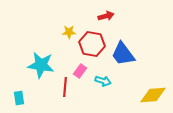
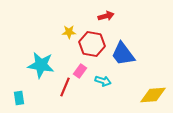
red line: rotated 18 degrees clockwise
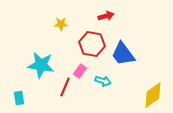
yellow star: moved 8 px left, 8 px up
yellow diamond: rotated 32 degrees counterclockwise
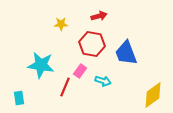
red arrow: moved 7 px left
blue trapezoid: moved 3 px right, 1 px up; rotated 16 degrees clockwise
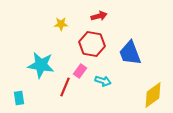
blue trapezoid: moved 4 px right
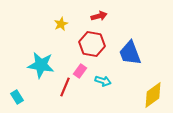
yellow star: rotated 24 degrees counterclockwise
cyan rectangle: moved 2 px left, 1 px up; rotated 24 degrees counterclockwise
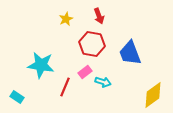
red arrow: rotated 84 degrees clockwise
yellow star: moved 5 px right, 5 px up
pink rectangle: moved 5 px right, 1 px down; rotated 16 degrees clockwise
cyan arrow: moved 1 px down
cyan rectangle: rotated 24 degrees counterclockwise
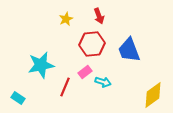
red hexagon: rotated 15 degrees counterclockwise
blue trapezoid: moved 1 px left, 3 px up
cyan star: rotated 20 degrees counterclockwise
cyan rectangle: moved 1 px right, 1 px down
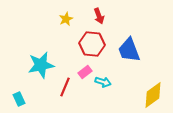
red hexagon: rotated 10 degrees clockwise
cyan rectangle: moved 1 px right, 1 px down; rotated 32 degrees clockwise
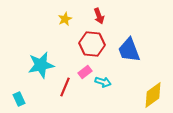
yellow star: moved 1 px left
